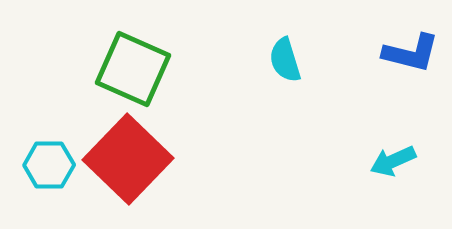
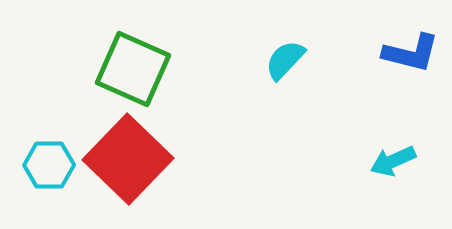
cyan semicircle: rotated 60 degrees clockwise
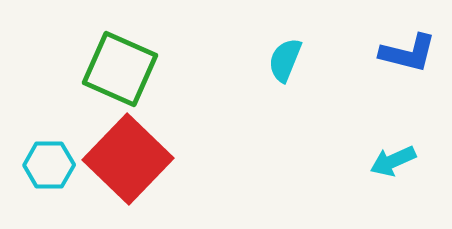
blue L-shape: moved 3 px left
cyan semicircle: rotated 21 degrees counterclockwise
green square: moved 13 px left
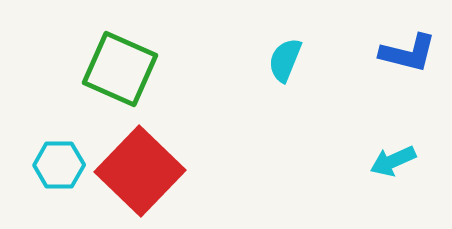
red square: moved 12 px right, 12 px down
cyan hexagon: moved 10 px right
